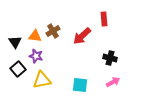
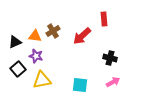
black triangle: rotated 40 degrees clockwise
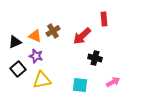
orange triangle: rotated 16 degrees clockwise
black cross: moved 15 px left
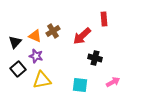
black triangle: rotated 24 degrees counterclockwise
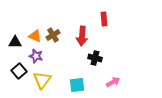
brown cross: moved 4 px down
red arrow: rotated 42 degrees counterclockwise
black triangle: rotated 48 degrees clockwise
black square: moved 1 px right, 2 px down
yellow triangle: rotated 42 degrees counterclockwise
cyan square: moved 3 px left; rotated 14 degrees counterclockwise
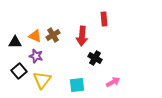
black cross: rotated 16 degrees clockwise
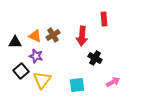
black square: moved 2 px right
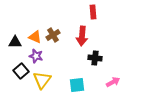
red rectangle: moved 11 px left, 7 px up
orange triangle: moved 1 px down
black cross: rotated 24 degrees counterclockwise
